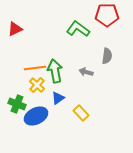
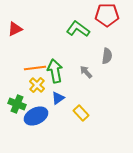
gray arrow: rotated 32 degrees clockwise
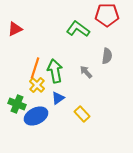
orange line: rotated 65 degrees counterclockwise
yellow rectangle: moved 1 px right, 1 px down
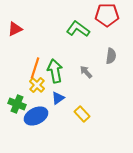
gray semicircle: moved 4 px right
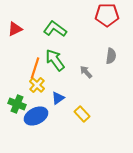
green L-shape: moved 23 px left
green arrow: moved 11 px up; rotated 25 degrees counterclockwise
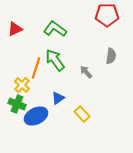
orange line: moved 1 px right
yellow cross: moved 15 px left
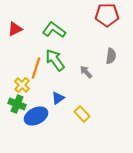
green L-shape: moved 1 px left, 1 px down
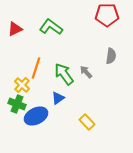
green L-shape: moved 3 px left, 3 px up
green arrow: moved 9 px right, 14 px down
yellow rectangle: moved 5 px right, 8 px down
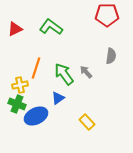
yellow cross: moved 2 px left; rotated 35 degrees clockwise
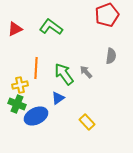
red pentagon: rotated 20 degrees counterclockwise
orange line: rotated 15 degrees counterclockwise
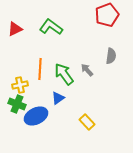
orange line: moved 4 px right, 1 px down
gray arrow: moved 1 px right, 2 px up
